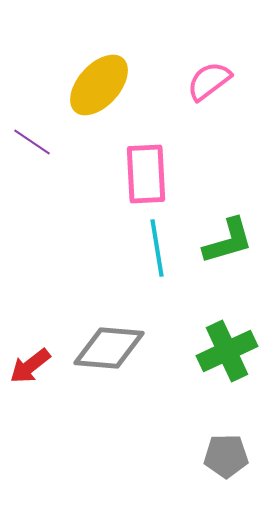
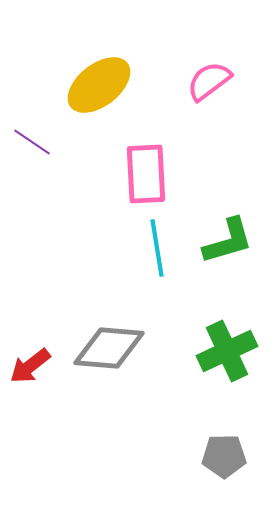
yellow ellipse: rotated 10 degrees clockwise
gray pentagon: moved 2 px left
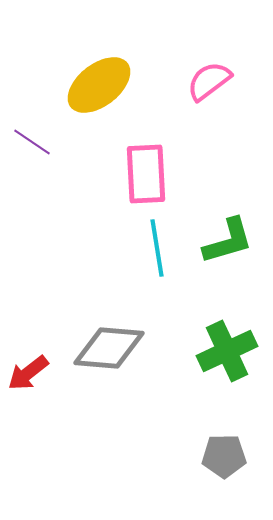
red arrow: moved 2 px left, 7 px down
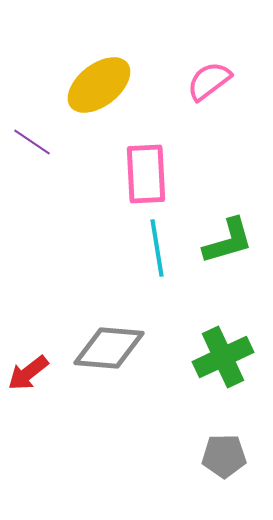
green cross: moved 4 px left, 6 px down
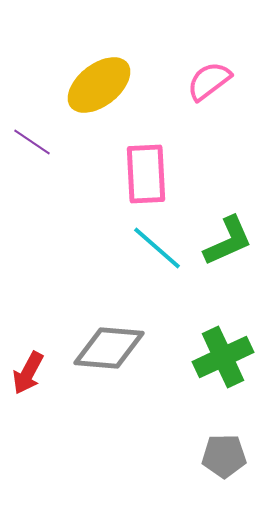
green L-shape: rotated 8 degrees counterclockwise
cyan line: rotated 40 degrees counterclockwise
red arrow: rotated 24 degrees counterclockwise
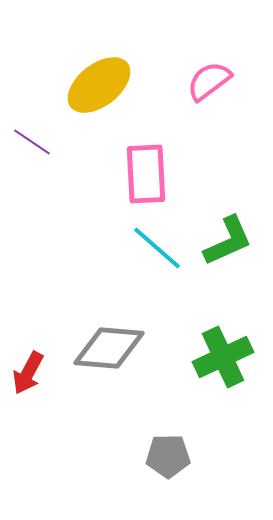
gray pentagon: moved 56 px left
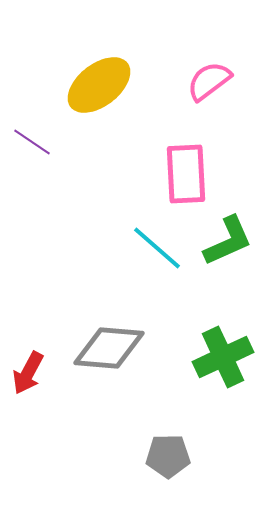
pink rectangle: moved 40 px right
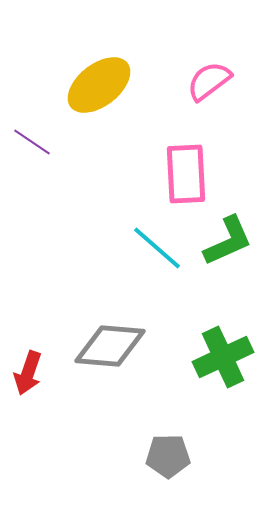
gray diamond: moved 1 px right, 2 px up
red arrow: rotated 9 degrees counterclockwise
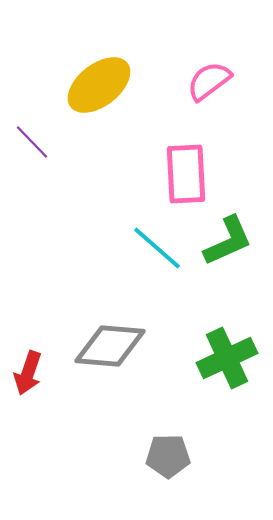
purple line: rotated 12 degrees clockwise
green cross: moved 4 px right, 1 px down
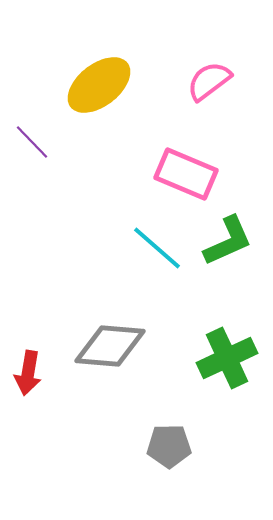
pink rectangle: rotated 64 degrees counterclockwise
red arrow: rotated 9 degrees counterclockwise
gray pentagon: moved 1 px right, 10 px up
